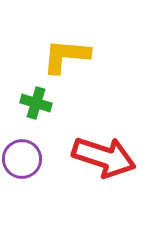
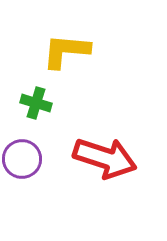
yellow L-shape: moved 5 px up
red arrow: moved 1 px right, 1 px down
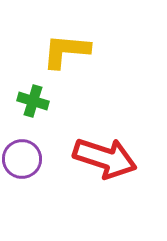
green cross: moved 3 px left, 2 px up
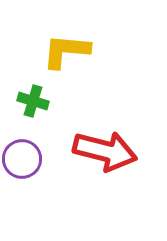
red arrow: moved 7 px up; rotated 4 degrees counterclockwise
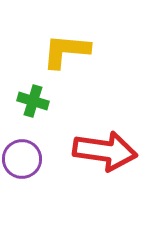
red arrow: rotated 6 degrees counterclockwise
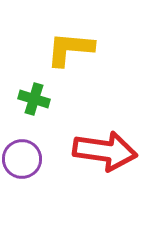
yellow L-shape: moved 4 px right, 2 px up
green cross: moved 1 px right, 2 px up
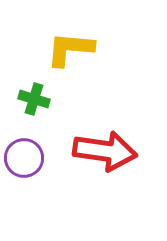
purple circle: moved 2 px right, 1 px up
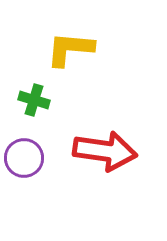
green cross: moved 1 px down
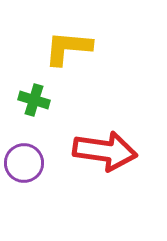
yellow L-shape: moved 2 px left, 1 px up
purple circle: moved 5 px down
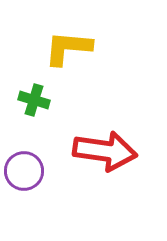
purple circle: moved 8 px down
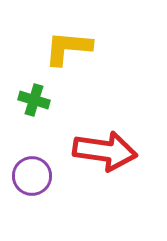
purple circle: moved 8 px right, 5 px down
